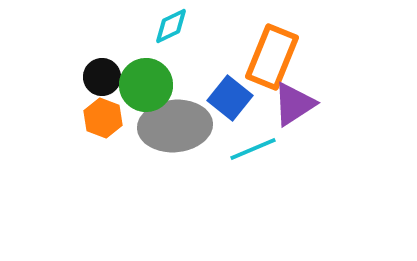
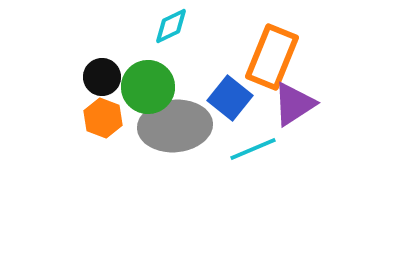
green circle: moved 2 px right, 2 px down
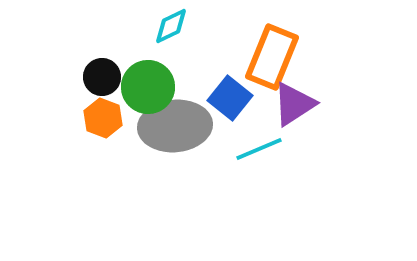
cyan line: moved 6 px right
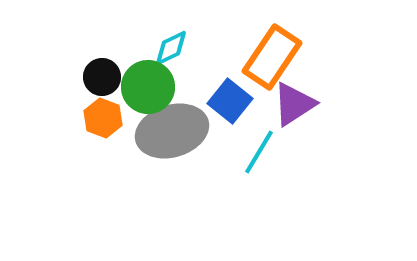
cyan diamond: moved 22 px down
orange rectangle: rotated 12 degrees clockwise
blue square: moved 3 px down
gray ellipse: moved 3 px left, 5 px down; rotated 12 degrees counterclockwise
cyan line: moved 3 px down; rotated 36 degrees counterclockwise
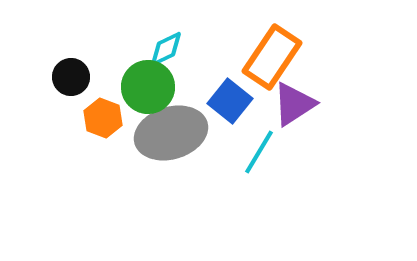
cyan diamond: moved 5 px left, 1 px down
black circle: moved 31 px left
gray ellipse: moved 1 px left, 2 px down
